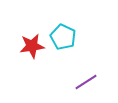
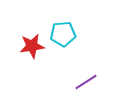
cyan pentagon: moved 3 px up; rotated 30 degrees counterclockwise
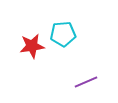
purple line: rotated 10 degrees clockwise
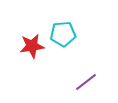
purple line: rotated 15 degrees counterclockwise
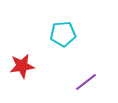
red star: moved 10 px left, 20 px down
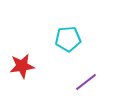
cyan pentagon: moved 5 px right, 5 px down
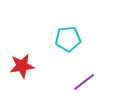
purple line: moved 2 px left
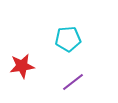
purple line: moved 11 px left
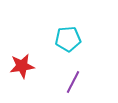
purple line: rotated 25 degrees counterclockwise
